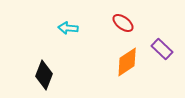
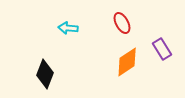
red ellipse: moved 1 px left; rotated 25 degrees clockwise
purple rectangle: rotated 15 degrees clockwise
black diamond: moved 1 px right, 1 px up
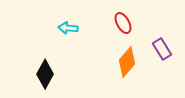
red ellipse: moved 1 px right
orange diamond: rotated 16 degrees counterclockwise
black diamond: rotated 8 degrees clockwise
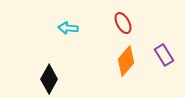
purple rectangle: moved 2 px right, 6 px down
orange diamond: moved 1 px left, 1 px up
black diamond: moved 4 px right, 5 px down
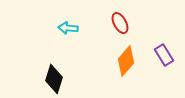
red ellipse: moved 3 px left
black diamond: moved 5 px right; rotated 12 degrees counterclockwise
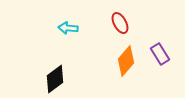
purple rectangle: moved 4 px left, 1 px up
black diamond: moved 1 px right; rotated 36 degrees clockwise
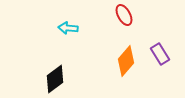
red ellipse: moved 4 px right, 8 px up
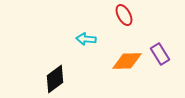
cyan arrow: moved 18 px right, 11 px down
orange diamond: moved 1 px right; rotated 48 degrees clockwise
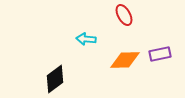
purple rectangle: rotated 70 degrees counterclockwise
orange diamond: moved 2 px left, 1 px up
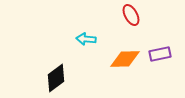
red ellipse: moved 7 px right
orange diamond: moved 1 px up
black diamond: moved 1 px right, 1 px up
